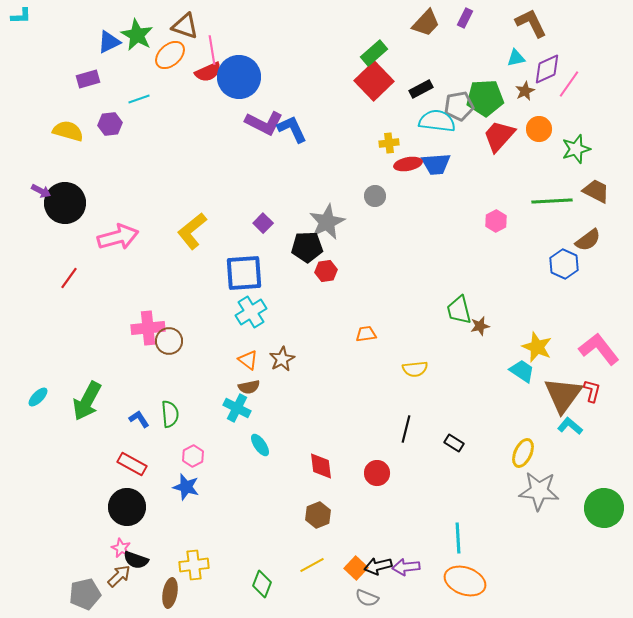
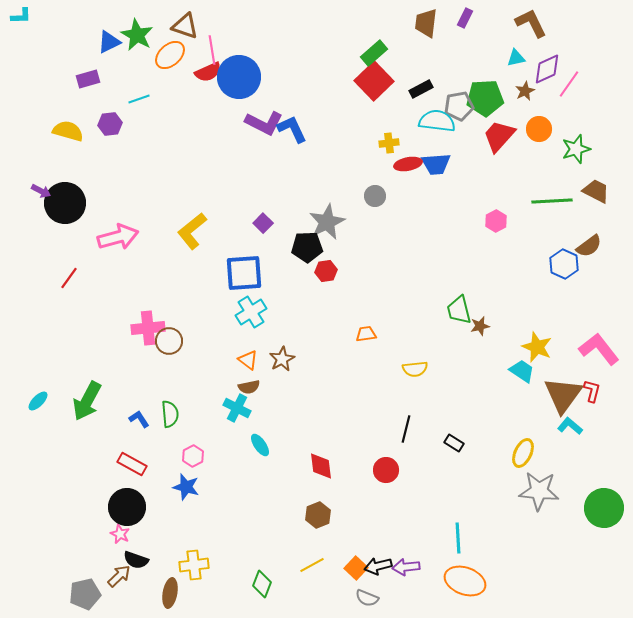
brown trapezoid at (426, 23): rotated 144 degrees clockwise
brown semicircle at (588, 240): moved 1 px right, 6 px down
cyan ellipse at (38, 397): moved 4 px down
red circle at (377, 473): moved 9 px right, 3 px up
pink star at (121, 548): moved 1 px left, 14 px up
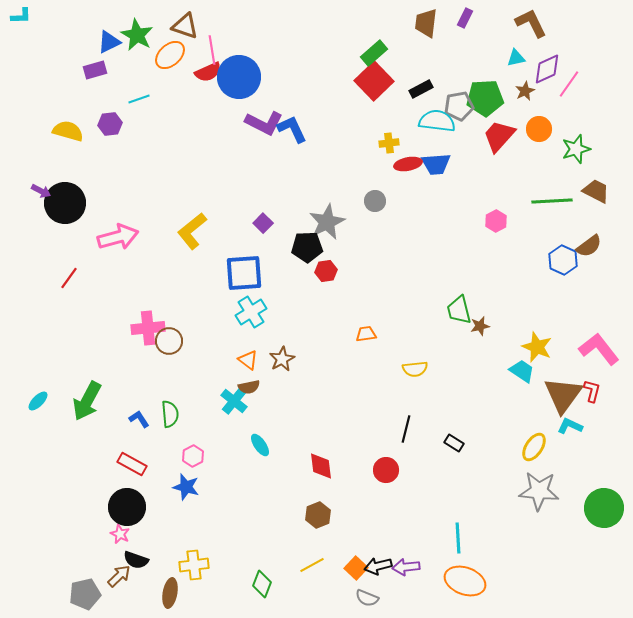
purple rectangle at (88, 79): moved 7 px right, 9 px up
gray circle at (375, 196): moved 5 px down
blue hexagon at (564, 264): moved 1 px left, 4 px up
cyan cross at (237, 408): moved 3 px left, 7 px up; rotated 12 degrees clockwise
cyan L-shape at (570, 426): rotated 15 degrees counterclockwise
yellow ellipse at (523, 453): moved 11 px right, 6 px up; rotated 8 degrees clockwise
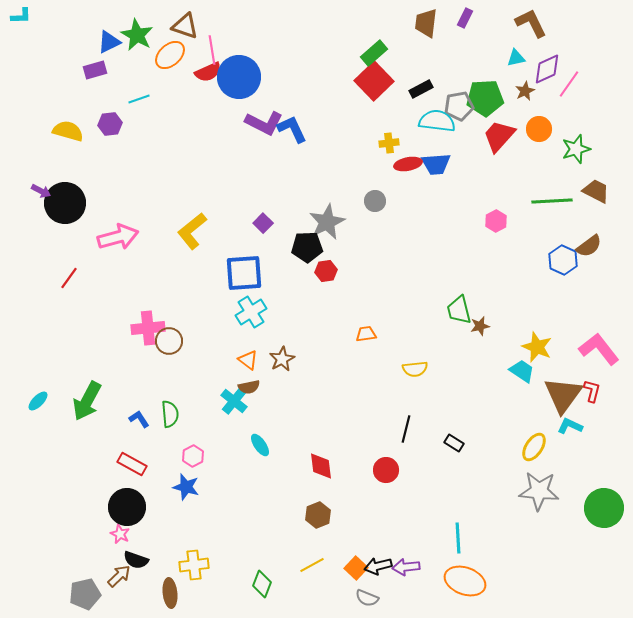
brown ellipse at (170, 593): rotated 16 degrees counterclockwise
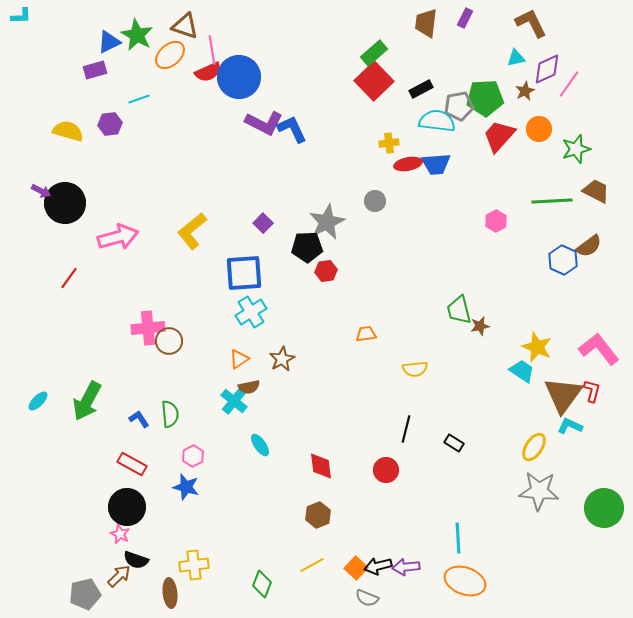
orange triangle at (248, 360): moved 9 px left, 1 px up; rotated 50 degrees clockwise
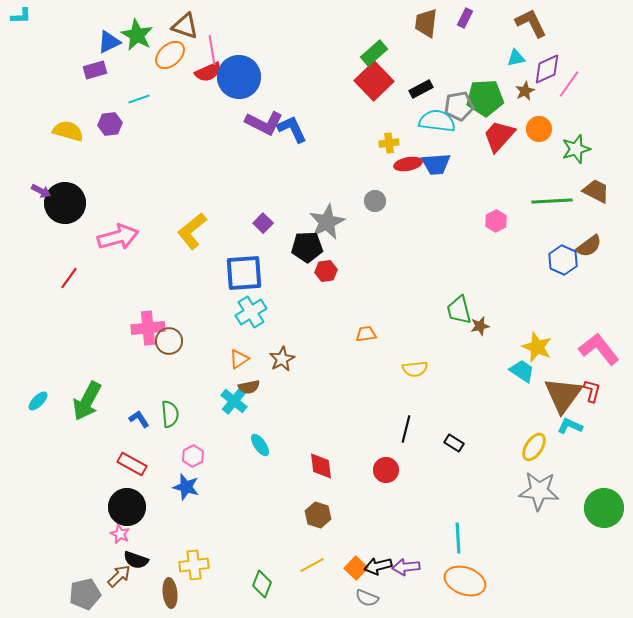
brown hexagon at (318, 515): rotated 20 degrees counterclockwise
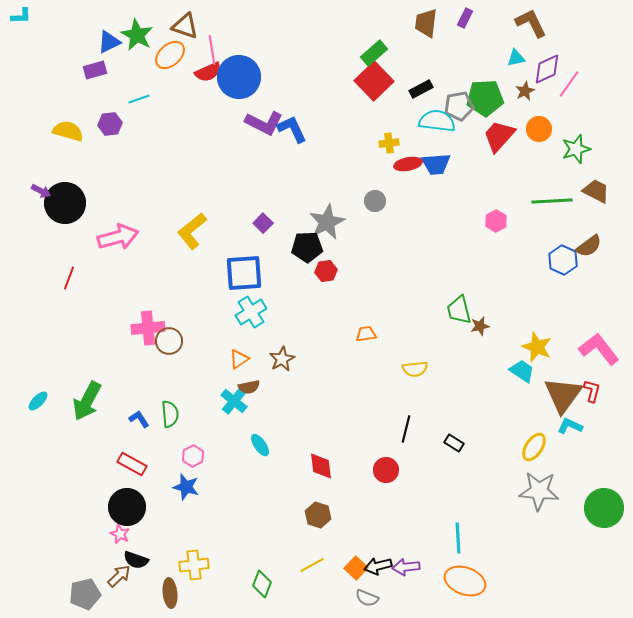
red line at (69, 278): rotated 15 degrees counterclockwise
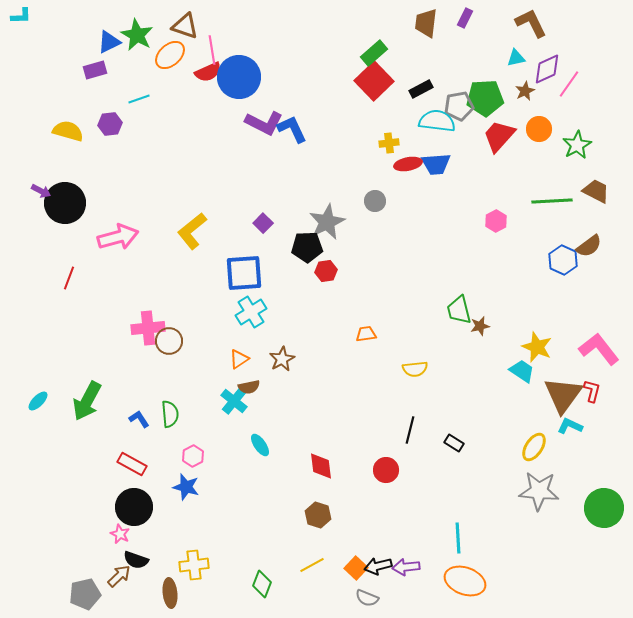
green star at (576, 149): moved 1 px right, 4 px up; rotated 12 degrees counterclockwise
black line at (406, 429): moved 4 px right, 1 px down
black circle at (127, 507): moved 7 px right
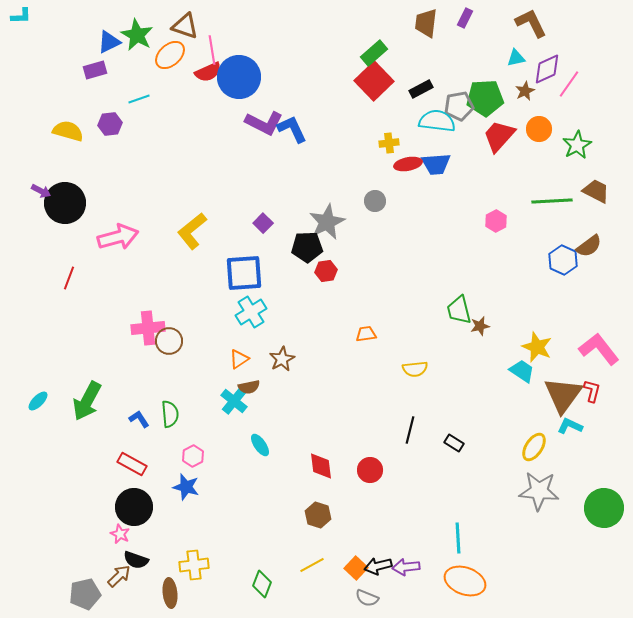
red circle at (386, 470): moved 16 px left
